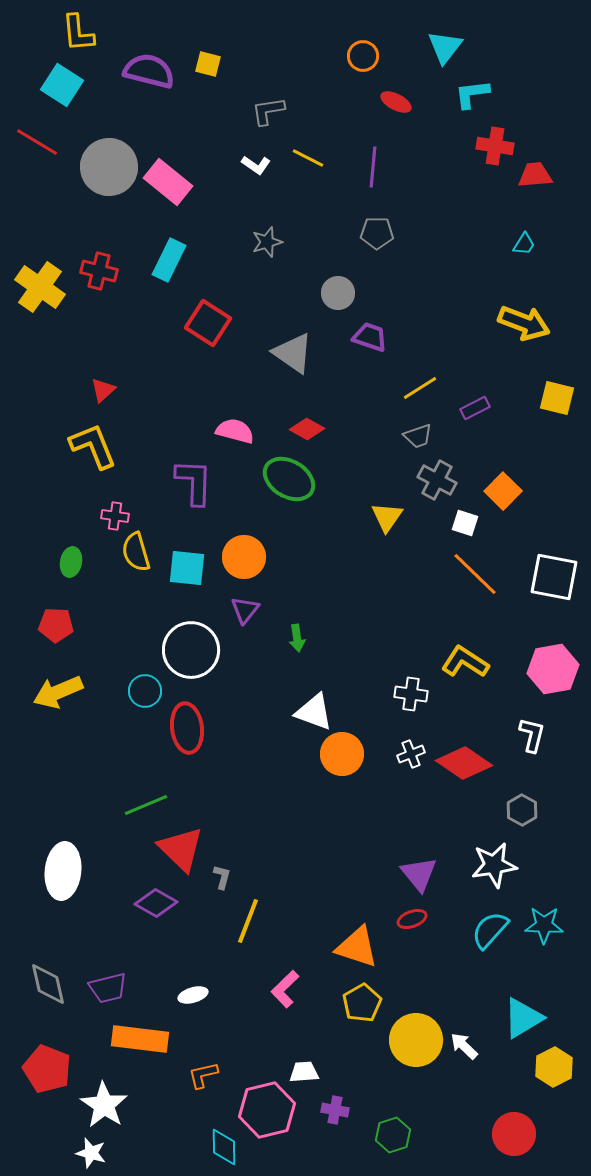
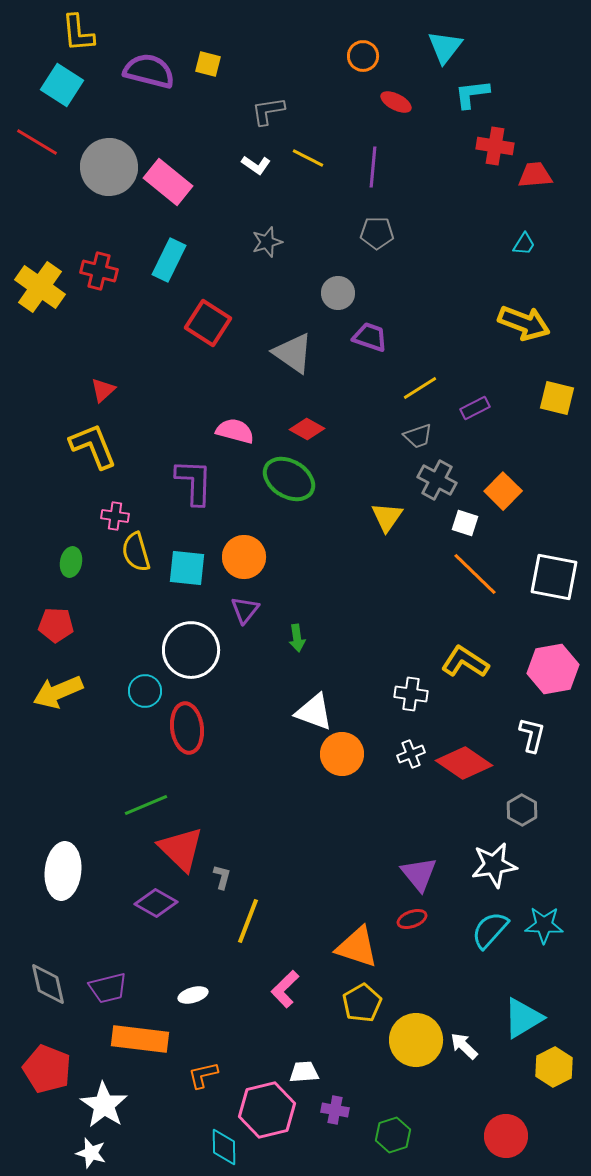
red circle at (514, 1134): moved 8 px left, 2 px down
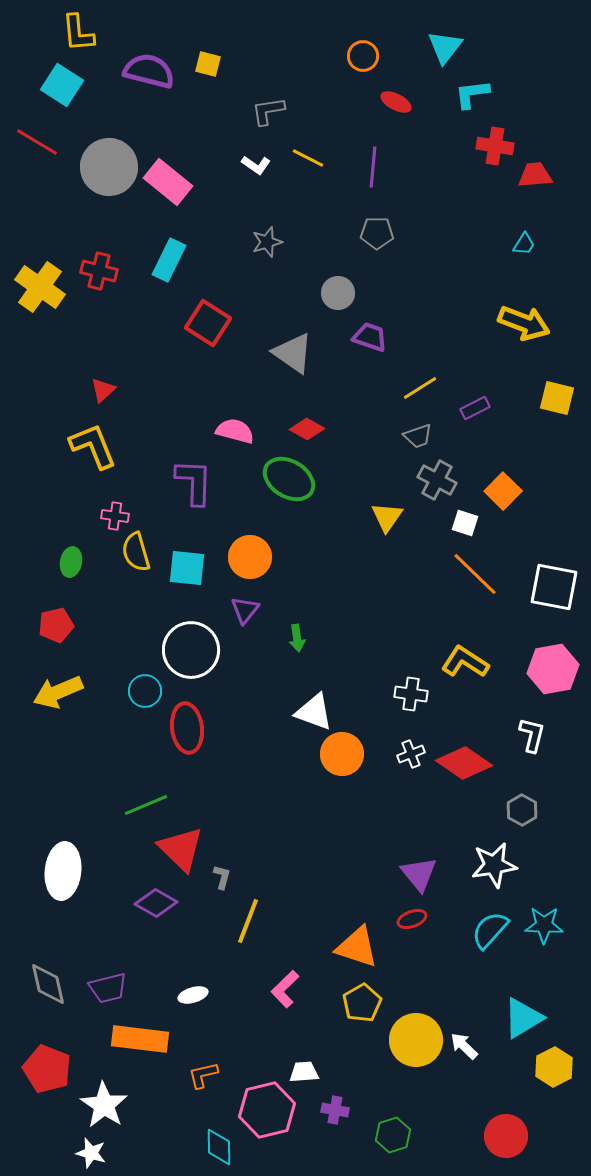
orange circle at (244, 557): moved 6 px right
white square at (554, 577): moved 10 px down
red pentagon at (56, 625): rotated 16 degrees counterclockwise
cyan diamond at (224, 1147): moved 5 px left
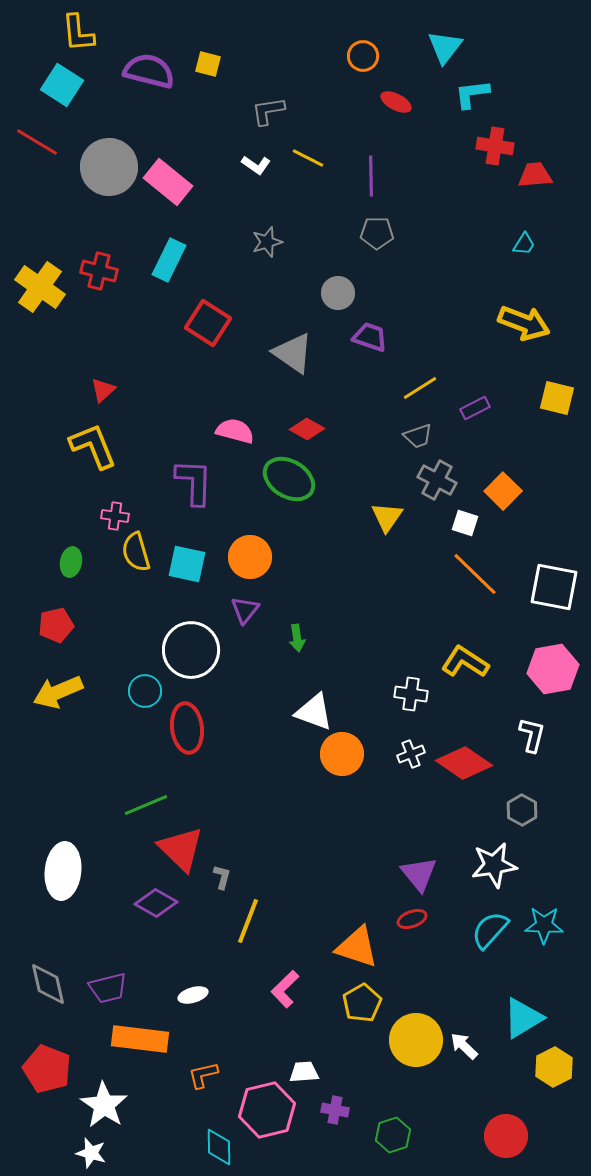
purple line at (373, 167): moved 2 px left, 9 px down; rotated 6 degrees counterclockwise
cyan square at (187, 568): moved 4 px up; rotated 6 degrees clockwise
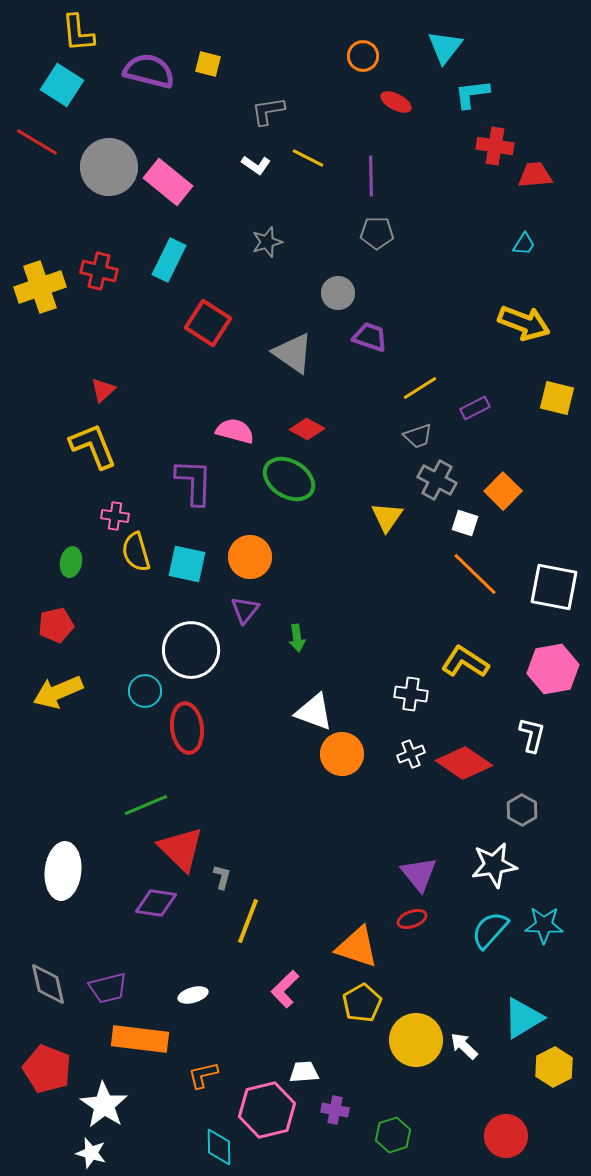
yellow cross at (40, 287): rotated 36 degrees clockwise
purple diamond at (156, 903): rotated 21 degrees counterclockwise
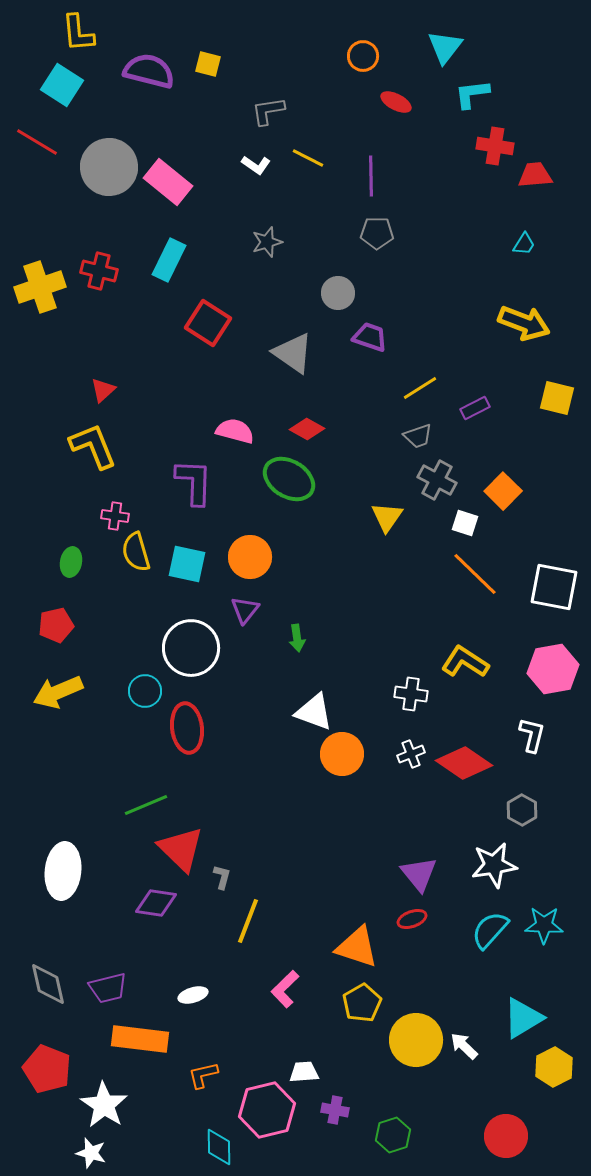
white circle at (191, 650): moved 2 px up
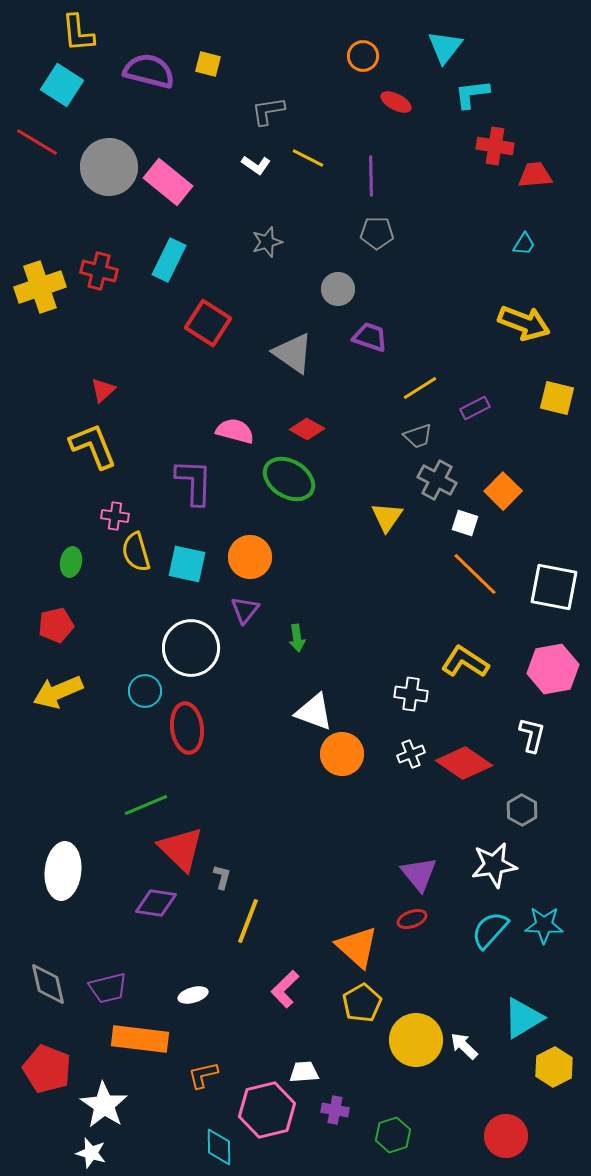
gray circle at (338, 293): moved 4 px up
orange triangle at (357, 947): rotated 24 degrees clockwise
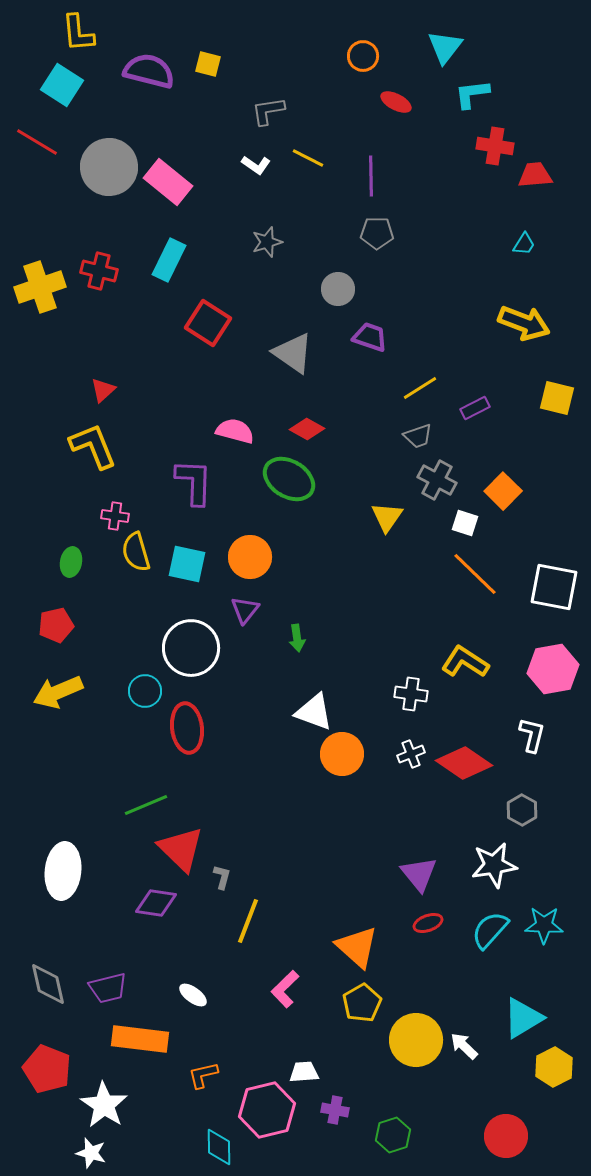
red ellipse at (412, 919): moved 16 px right, 4 px down
white ellipse at (193, 995): rotated 52 degrees clockwise
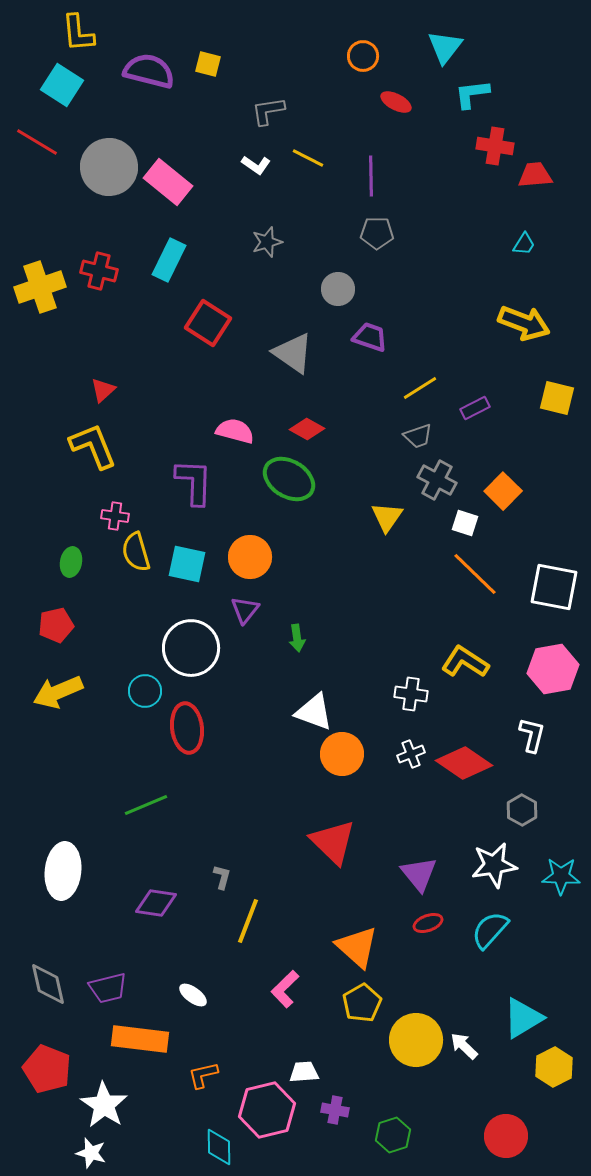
red triangle at (181, 849): moved 152 px right, 7 px up
cyan star at (544, 925): moved 17 px right, 49 px up
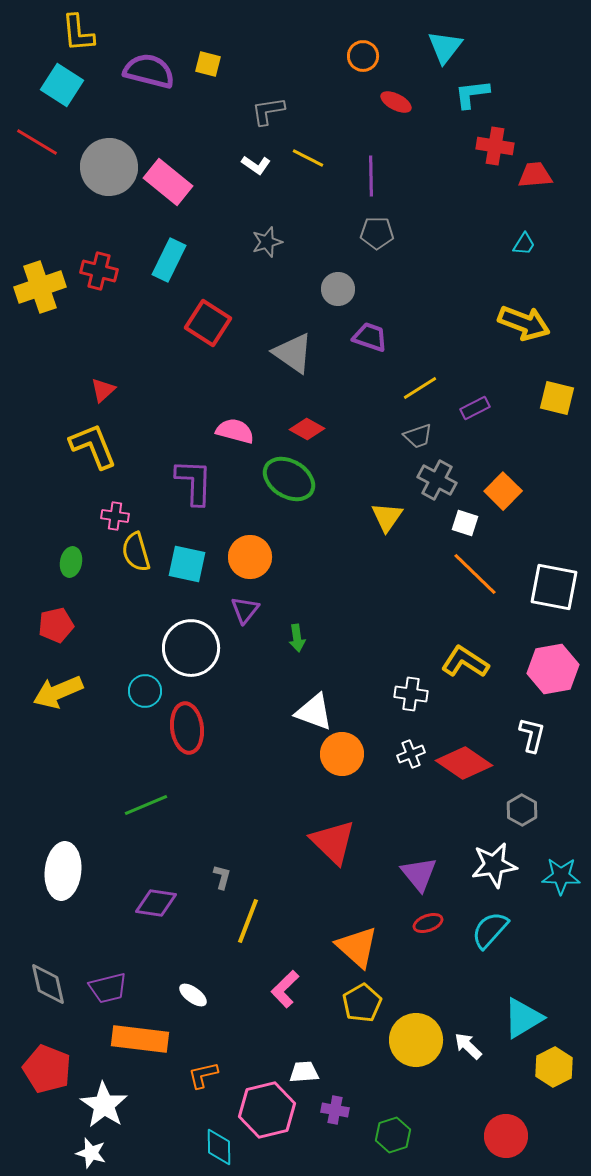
white arrow at (464, 1046): moved 4 px right
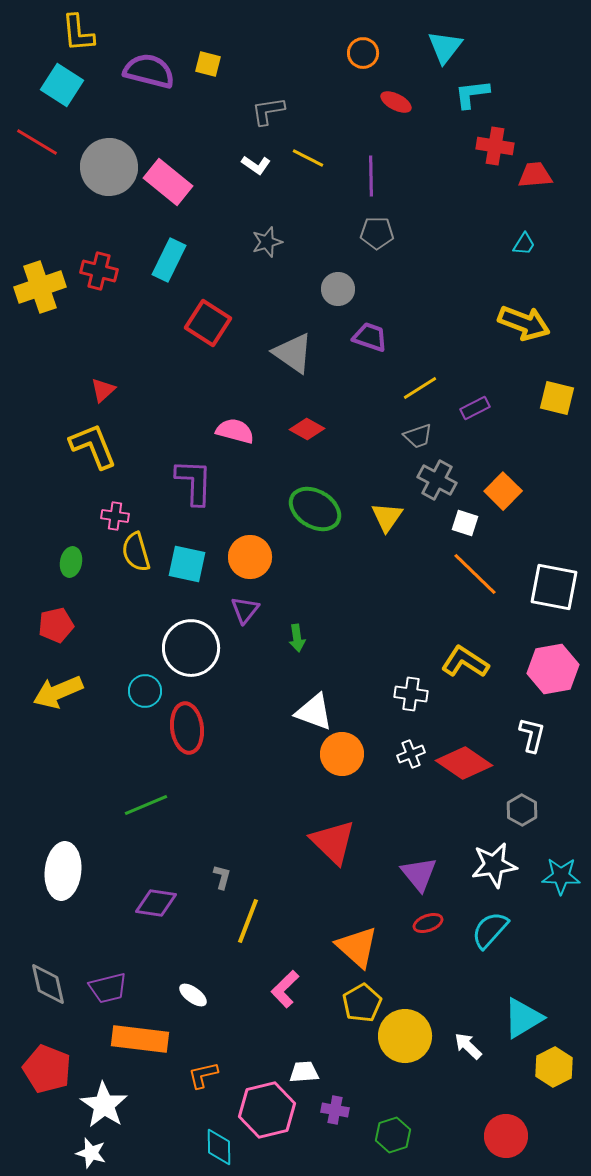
orange circle at (363, 56): moved 3 px up
green ellipse at (289, 479): moved 26 px right, 30 px down
yellow circle at (416, 1040): moved 11 px left, 4 px up
